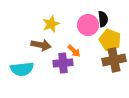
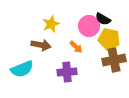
black semicircle: rotated 126 degrees clockwise
pink circle: moved 1 px right, 1 px down
yellow pentagon: moved 1 px left, 1 px up; rotated 10 degrees counterclockwise
orange arrow: moved 2 px right, 4 px up
purple cross: moved 4 px right, 9 px down
cyan semicircle: rotated 15 degrees counterclockwise
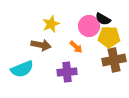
yellow pentagon: moved 2 px up; rotated 10 degrees counterclockwise
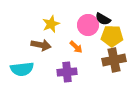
pink circle: moved 1 px left, 1 px up
yellow pentagon: moved 3 px right, 1 px up
cyan semicircle: rotated 15 degrees clockwise
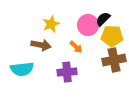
black semicircle: rotated 105 degrees clockwise
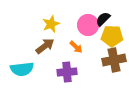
brown arrow: moved 4 px right, 1 px down; rotated 48 degrees counterclockwise
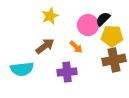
yellow star: moved 1 px left, 8 px up
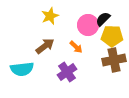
purple cross: rotated 30 degrees counterclockwise
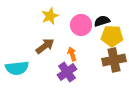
black semicircle: moved 1 px left, 2 px down; rotated 28 degrees clockwise
pink circle: moved 7 px left
orange arrow: moved 4 px left, 7 px down; rotated 152 degrees counterclockwise
cyan semicircle: moved 5 px left, 1 px up
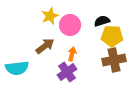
pink circle: moved 11 px left
orange arrow: rotated 32 degrees clockwise
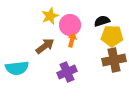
orange arrow: moved 14 px up
purple cross: rotated 12 degrees clockwise
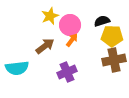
orange arrow: rotated 24 degrees clockwise
